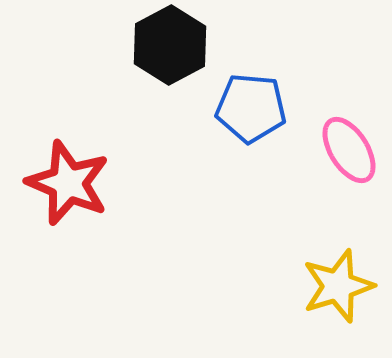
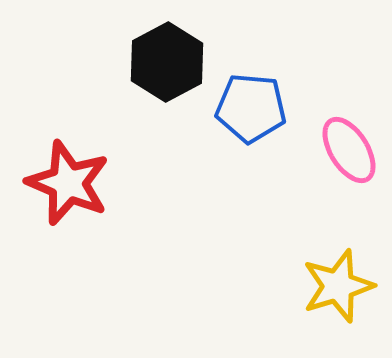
black hexagon: moved 3 px left, 17 px down
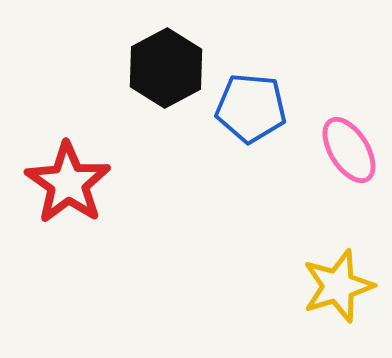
black hexagon: moved 1 px left, 6 px down
red star: rotated 12 degrees clockwise
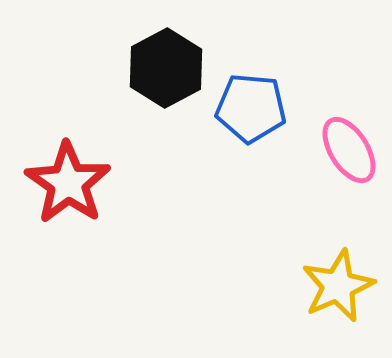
yellow star: rotated 6 degrees counterclockwise
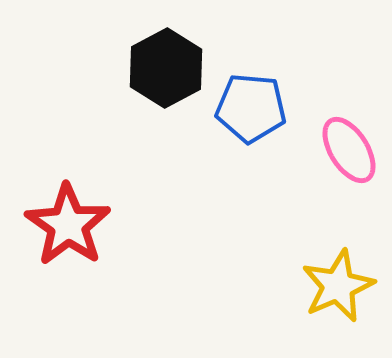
red star: moved 42 px down
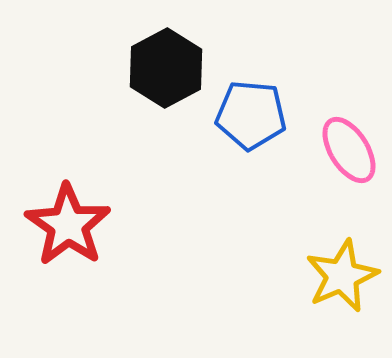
blue pentagon: moved 7 px down
yellow star: moved 4 px right, 10 px up
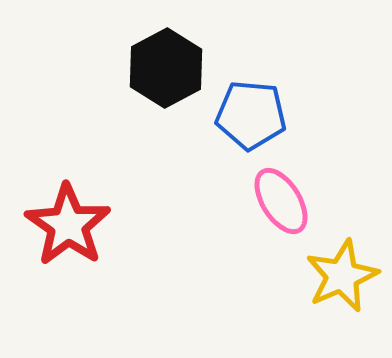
pink ellipse: moved 68 px left, 51 px down
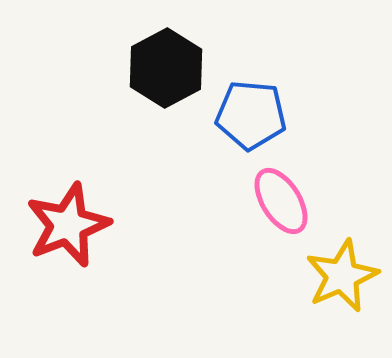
red star: rotated 16 degrees clockwise
